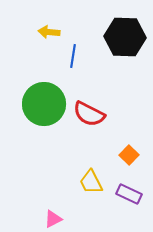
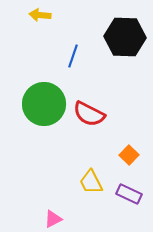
yellow arrow: moved 9 px left, 17 px up
blue line: rotated 10 degrees clockwise
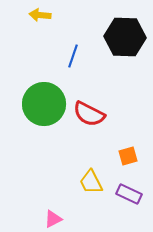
orange square: moved 1 px left, 1 px down; rotated 30 degrees clockwise
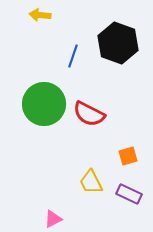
black hexagon: moved 7 px left, 6 px down; rotated 18 degrees clockwise
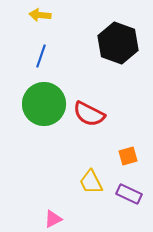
blue line: moved 32 px left
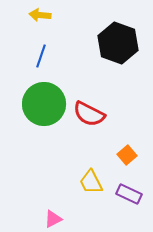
orange square: moved 1 px left, 1 px up; rotated 24 degrees counterclockwise
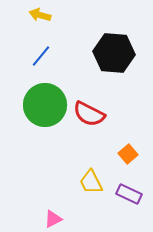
yellow arrow: rotated 10 degrees clockwise
black hexagon: moved 4 px left, 10 px down; rotated 15 degrees counterclockwise
blue line: rotated 20 degrees clockwise
green circle: moved 1 px right, 1 px down
orange square: moved 1 px right, 1 px up
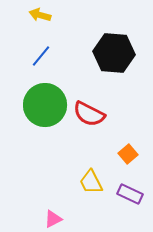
purple rectangle: moved 1 px right
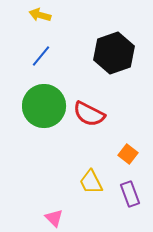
black hexagon: rotated 24 degrees counterclockwise
green circle: moved 1 px left, 1 px down
orange square: rotated 12 degrees counterclockwise
purple rectangle: rotated 45 degrees clockwise
pink triangle: moved 1 px right, 1 px up; rotated 48 degrees counterclockwise
